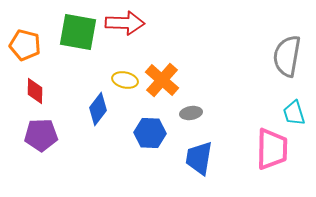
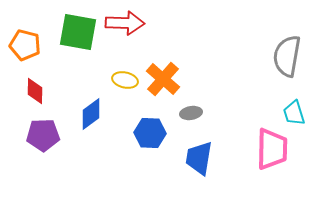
orange cross: moved 1 px right, 1 px up
blue diamond: moved 7 px left, 5 px down; rotated 16 degrees clockwise
purple pentagon: moved 2 px right
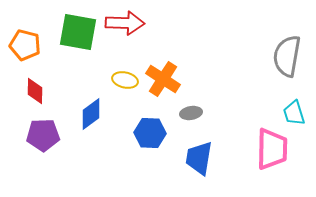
orange cross: rotated 8 degrees counterclockwise
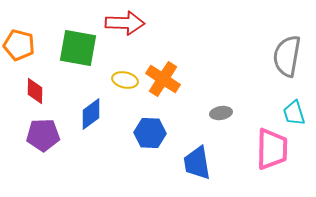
green square: moved 16 px down
orange pentagon: moved 6 px left
gray ellipse: moved 30 px right
blue trapezoid: moved 2 px left, 5 px down; rotated 18 degrees counterclockwise
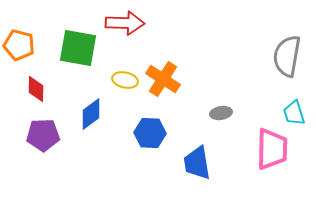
red diamond: moved 1 px right, 2 px up
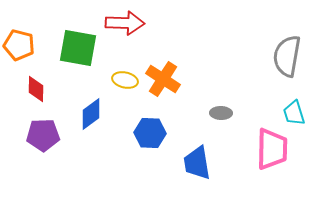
gray ellipse: rotated 10 degrees clockwise
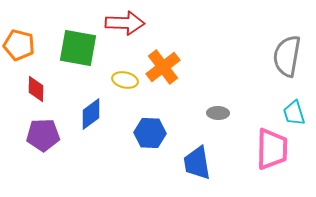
orange cross: moved 12 px up; rotated 20 degrees clockwise
gray ellipse: moved 3 px left
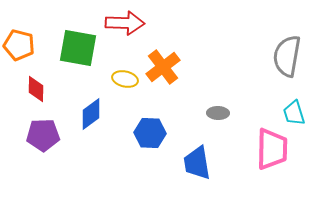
yellow ellipse: moved 1 px up
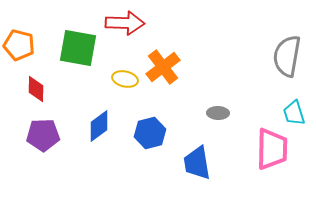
blue diamond: moved 8 px right, 12 px down
blue hexagon: rotated 16 degrees counterclockwise
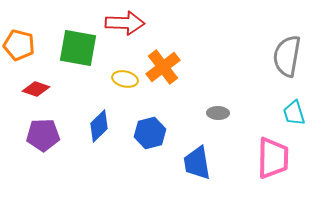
red diamond: rotated 72 degrees counterclockwise
blue diamond: rotated 8 degrees counterclockwise
pink trapezoid: moved 1 px right, 9 px down
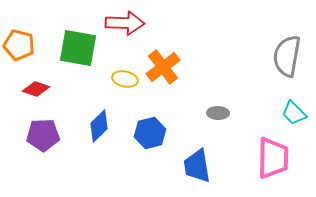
cyan trapezoid: rotated 28 degrees counterclockwise
blue trapezoid: moved 3 px down
